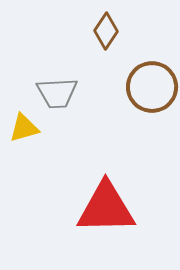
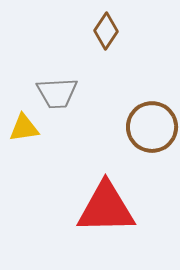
brown circle: moved 40 px down
yellow triangle: rotated 8 degrees clockwise
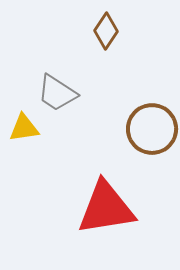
gray trapezoid: rotated 36 degrees clockwise
brown circle: moved 2 px down
red triangle: rotated 8 degrees counterclockwise
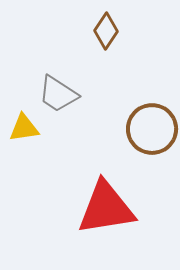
gray trapezoid: moved 1 px right, 1 px down
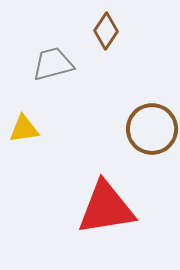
gray trapezoid: moved 5 px left, 30 px up; rotated 132 degrees clockwise
yellow triangle: moved 1 px down
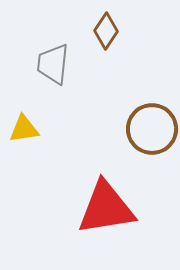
gray trapezoid: rotated 69 degrees counterclockwise
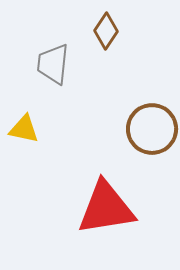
yellow triangle: rotated 20 degrees clockwise
